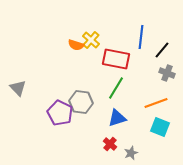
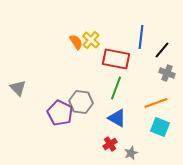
orange semicircle: moved 3 px up; rotated 140 degrees counterclockwise
green line: rotated 10 degrees counterclockwise
blue triangle: rotated 48 degrees clockwise
red cross: rotated 16 degrees clockwise
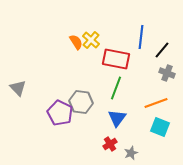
blue triangle: rotated 36 degrees clockwise
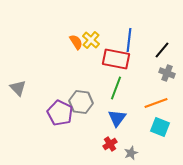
blue line: moved 12 px left, 3 px down
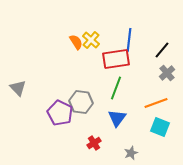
red rectangle: rotated 20 degrees counterclockwise
gray cross: rotated 28 degrees clockwise
red cross: moved 16 px left, 1 px up
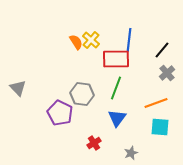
red rectangle: rotated 8 degrees clockwise
gray hexagon: moved 1 px right, 8 px up
cyan square: rotated 18 degrees counterclockwise
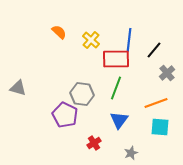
orange semicircle: moved 17 px left, 10 px up; rotated 14 degrees counterclockwise
black line: moved 8 px left
gray triangle: rotated 30 degrees counterclockwise
purple pentagon: moved 5 px right, 2 px down
blue triangle: moved 2 px right, 2 px down
